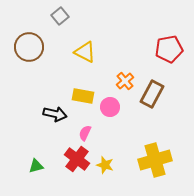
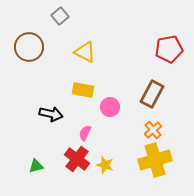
orange cross: moved 28 px right, 49 px down
yellow rectangle: moved 6 px up
black arrow: moved 4 px left
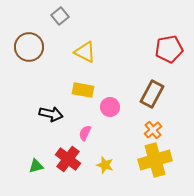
red cross: moved 9 px left
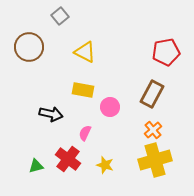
red pentagon: moved 3 px left, 3 px down
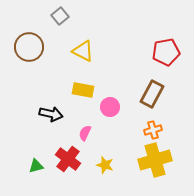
yellow triangle: moved 2 px left, 1 px up
orange cross: rotated 24 degrees clockwise
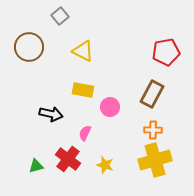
orange cross: rotated 18 degrees clockwise
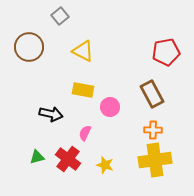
brown rectangle: rotated 56 degrees counterclockwise
yellow cross: rotated 8 degrees clockwise
green triangle: moved 1 px right, 9 px up
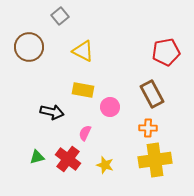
black arrow: moved 1 px right, 2 px up
orange cross: moved 5 px left, 2 px up
